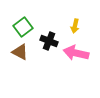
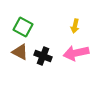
green square: rotated 24 degrees counterclockwise
black cross: moved 6 px left, 15 px down
pink arrow: rotated 25 degrees counterclockwise
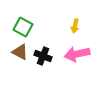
pink arrow: moved 1 px right, 1 px down
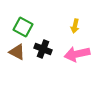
brown triangle: moved 3 px left
black cross: moved 7 px up
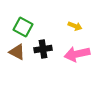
yellow arrow: rotated 80 degrees counterclockwise
black cross: rotated 30 degrees counterclockwise
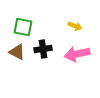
green square: rotated 18 degrees counterclockwise
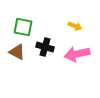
black cross: moved 2 px right, 2 px up; rotated 24 degrees clockwise
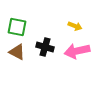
green square: moved 6 px left
pink arrow: moved 3 px up
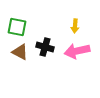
yellow arrow: rotated 72 degrees clockwise
brown triangle: moved 3 px right
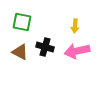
green square: moved 5 px right, 5 px up
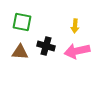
black cross: moved 1 px right, 1 px up
brown triangle: rotated 24 degrees counterclockwise
